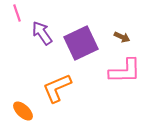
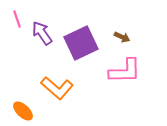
pink line: moved 6 px down
orange L-shape: rotated 116 degrees counterclockwise
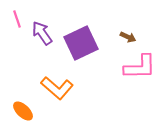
brown arrow: moved 6 px right
pink L-shape: moved 15 px right, 4 px up
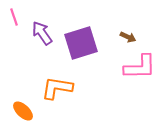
pink line: moved 3 px left, 2 px up
purple square: rotated 8 degrees clockwise
orange L-shape: rotated 148 degrees clockwise
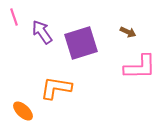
purple arrow: moved 1 px up
brown arrow: moved 5 px up
orange L-shape: moved 1 px left
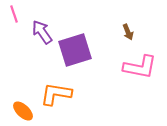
pink line: moved 3 px up
brown arrow: rotated 42 degrees clockwise
purple square: moved 6 px left, 7 px down
pink L-shape: rotated 12 degrees clockwise
orange L-shape: moved 6 px down
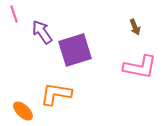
brown arrow: moved 7 px right, 5 px up
